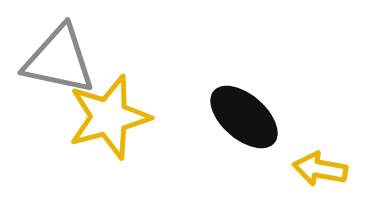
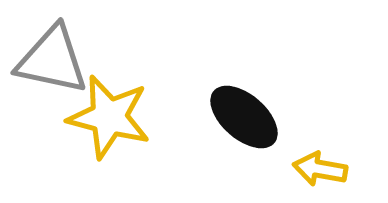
gray triangle: moved 7 px left
yellow star: rotated 30 degrees clockwise
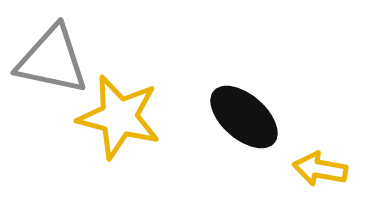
yellow star: moved 10 px right
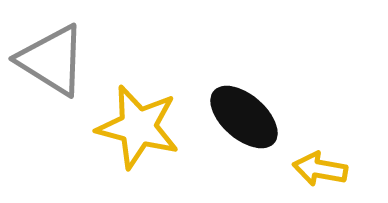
gray triangle: rotated 20 degrees clockwise
yellow star: moved 19 px right, 10 px down
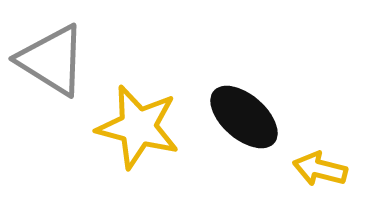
yellow arrow: rotated 4 degrees clockwise
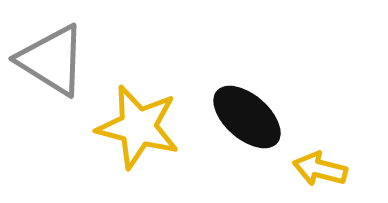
black ellipse: moved 3 px right
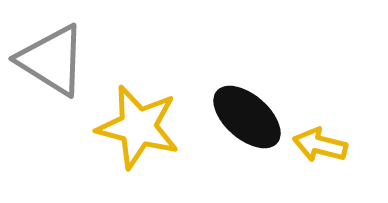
yellow arrow: moved 24 px up
